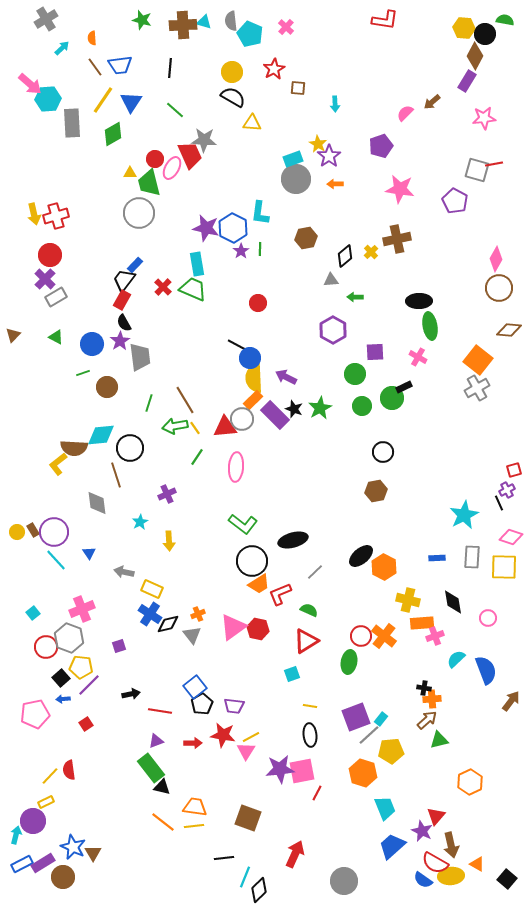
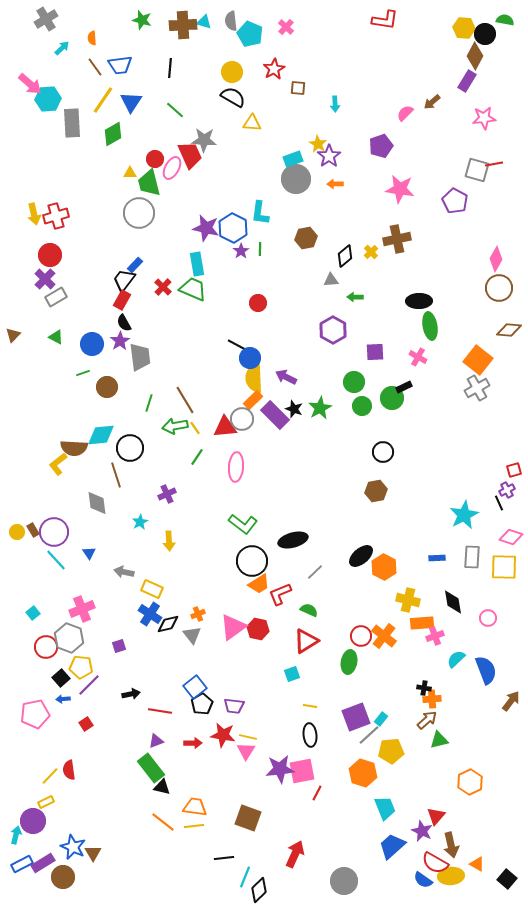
green circle at (355, 374): moved 1 px left, 8 px down
yellow line at (251, 737): moved 3 px left; rotated 42 degrees clockwise
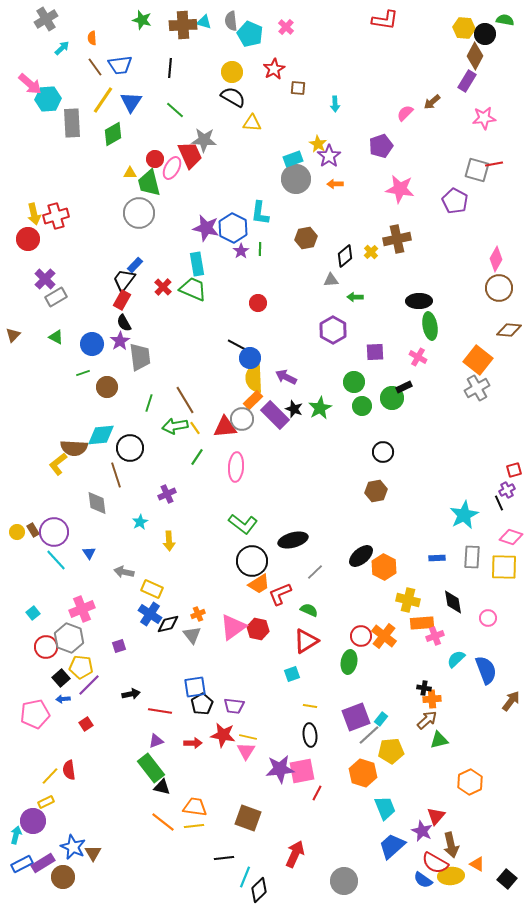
red circle at (50, 255): moved 22 px left, 16 px up
blue square at (195, 687): rotated 30 degrees clockwise
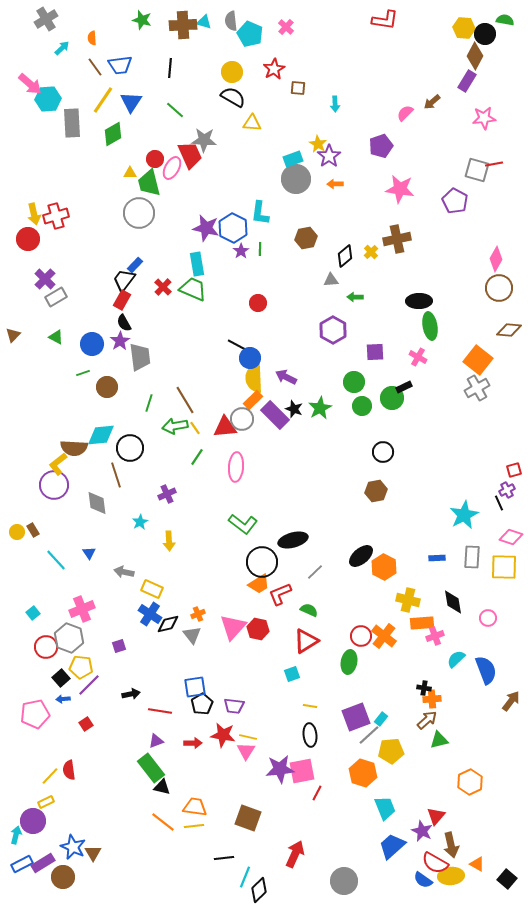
purple circle at (54, 532): moved 47 px up
black circle at (252, 561): moved 10 px right, 1 px down
pink triangle at (233, 627): rotated 12 degrees counterclockwise
